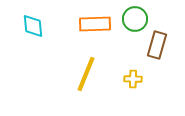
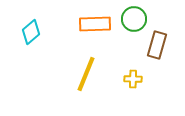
green circle: moved 1 px left
cyan diamond: moved 2 px left, 6 px down; rotated 55 degrees clockwise
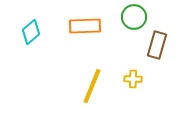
green circle: moved 2 px up
orange rectangle: moved 10 px left, 2 px down
yellow line: moved 6 px right, 12 px down
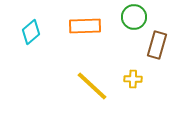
yellow line: rotated 69 degrees counterclockwise
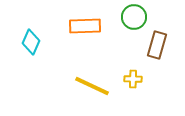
cyan diamond: moved 10 px down; rotated 25 degrees counterclockwise
yellow line: rotated 18 degrees counterclockwise
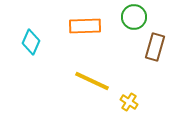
brown rectangle: moved 2 px left, 2 px down
yellow cross: moved 4 px left, 23 px down; rotated 30 degrees clockwise
yellow line: moved 5 px up
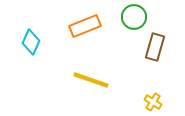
orange rectangle: rotated 20 degrees counterclockwise
yellow line: moved 1 px left, 1 px up; rotated 6 degrees counterclockwise
yellow cross: moved 24 px right
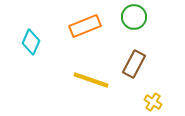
brown rectangle: moved 21 px left, 17 px down; rotated 12 degrees clockwise
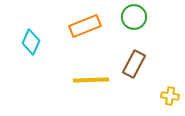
yellow line: rotated 21 degrees counterclockwise
yellow cross: moved 17 px right, 6 px up; rotated 24 degrees counterclockwise
